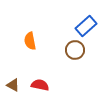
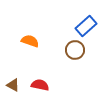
orange semicircle: rotated 120 degrees clockwise
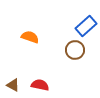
orange semicircle: moved 4 px up
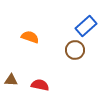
brown triangle: moved 2 px left, 5 px up; rotated 24 degrees counterclockwise
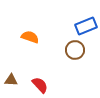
blue rectangle: rotated 20 degrees clockwise
red semicircle: rotated 36 degrees clockwise
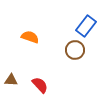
blue rectangle: rotated 30 degrees counterclockwise
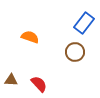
blue rectangle: moved 2 px left, 3 px up
brown circle: moved 2 px down
red semicircle: moved 1 px left, 1 px up
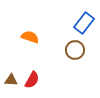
brown circle: moved 2 px up
red semicircle: moved 7 px left, 4 px up; rotated 72 degrees clockwise
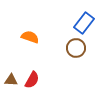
brown circle: moved 1 px right, 2 px up
